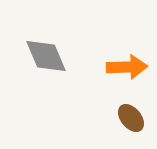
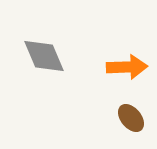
gray diamond: moved 2 px left
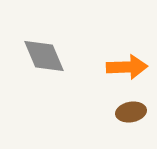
brown ellipse: moved 6 px up; rotated 60 degrees counterclockwise
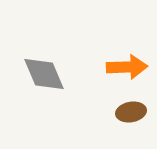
gray diamond: moved 18 px down
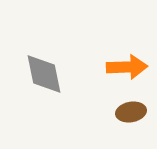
gray diamond: rotated 12 degrees clockwise
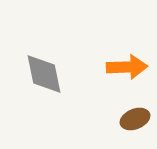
brown ellipse: moved 4 px right, 7 px down; rotated 12 degrees counterclockwise
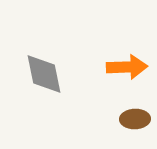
brown ellipse: rotated 20 degrees clockwise
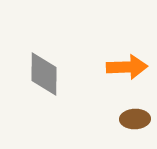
gray diamond: rotated 12 degrees clockwise
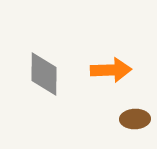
orange arrow: moved 16 px left, 3 px down
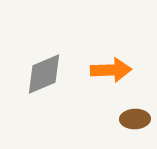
gray diamond: rotated 66 degrees clockwise
